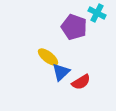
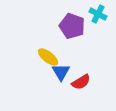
cyan cross: moved 1 px right, 1 px down
purple pentagon: moved 2 px left, 1 px up
blue triangle: rotated 18 degrees counterclockwise
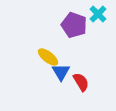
cyan cross: rotated 18 degrees clockwise
purple pentagon: moved 2 px right, 1 px up
red semicircle: rotated 90 degrees counterclockwise
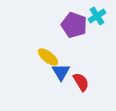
cyan cross: moved 1 px left, 2 px down; rotated 12 degrees clockwise
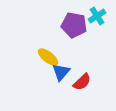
purple pentagon: rotated 10 degrees counterclockwise
blue triangle: rotated 12 degrees clockwise
red semicircle: moved 1 px right; rotated 78 degrees clockwise
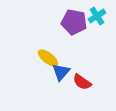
purple pentagon: moved 3 px up
yellow ellipse: moved 1 px down
red semicircle: rotated 78 degrees clockwise
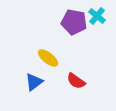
cyan cross: rotated 18 degrees counterclockwise
blue triangle: moved 27 px left, 10 px down; rotated 12 degrees clockwise
red semicircle: moved 6 px left, 1 px up
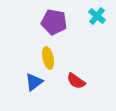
purple pentagon: moved 20 px left
yellow ellipse: rotated 40 degrees clockwise
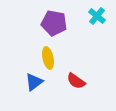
purple pentagon: moved 1 px down
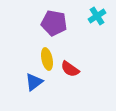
cyan cross: rotated 18 degrees clockwise
yellow ellipse: moved 1 px left, 1 px down
red semicircle: moved 6 px left, 12 px up
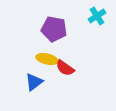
purple pentagon: moved 6 px down
yellow ellipse: rotated 65 degrees counterclockwise
red semicircle: moved 5 px left, 1 px up
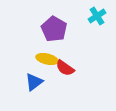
purple pentagon: rotated 20 degrees clockwise
